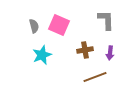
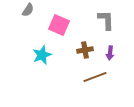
gray semicircle: moved 6 px left, 16 px up; rotated 48 degrees clockwise
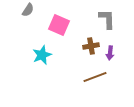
gray L-shape: moved 1 px right, 1 px up
brown cross: moved 6 px right, 4 px up
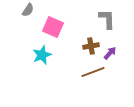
pink square: moved 6 px left, 2 px down
purple arrow: rotated 144 degrees counterclockwise
brown line: moved 2 px left, 5 px up
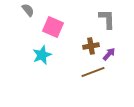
gray semicircle: rotated 72 degrees counterclockwise
purple arrow: moved 1 px left, 1 px down
